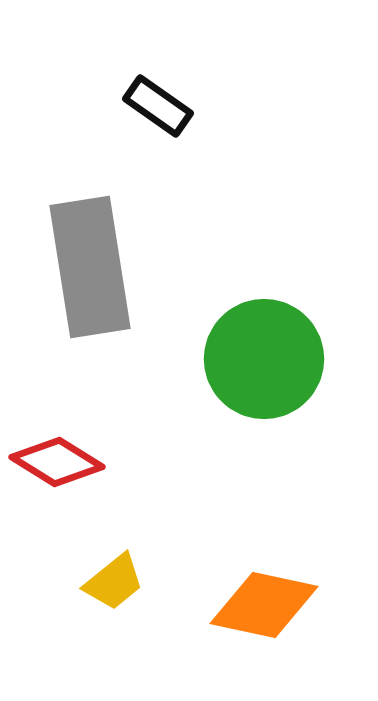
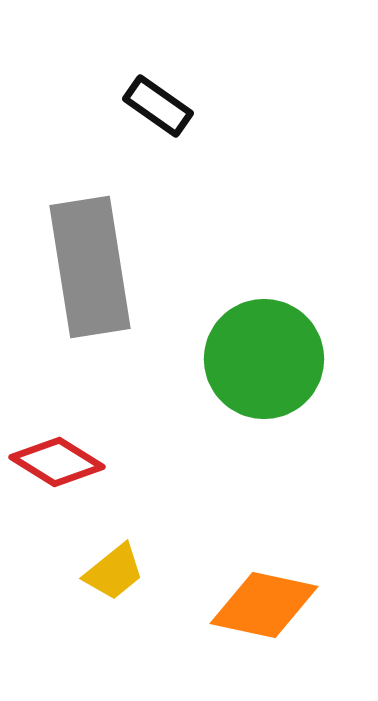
yellow trapezoid: moved 10 px up
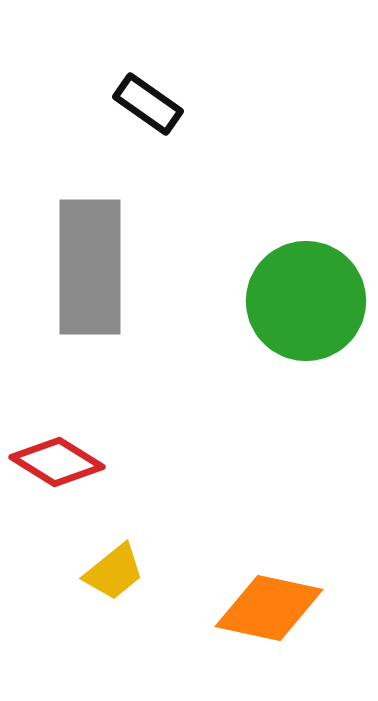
black rectangle: moved 10 px left, 2 px up
gray rectangle: rotated 9 degrees clockwise
green circle: moved 42 px right, 58 px up
orange diamond: moved 5 px right, 3 px down
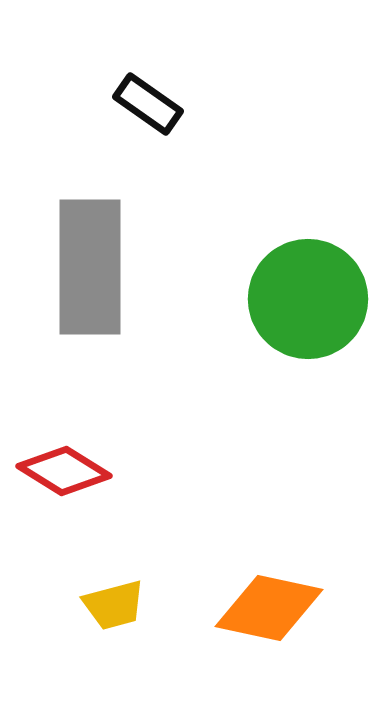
green circle: moved 2 px right, 2 px up
red diamond: moved 7 px right, 9 px down
yellow trapezoid: moved 33 px down; rotated 24 degrees clockwise
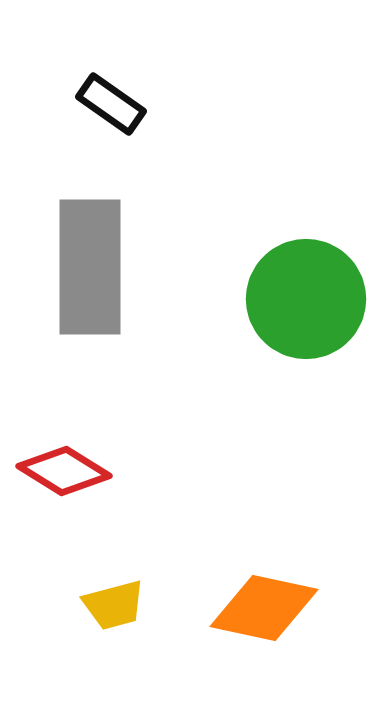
black rectangle: moved 37 px left
green circle: moved 2 px left
orange diamond: moved 5 px left
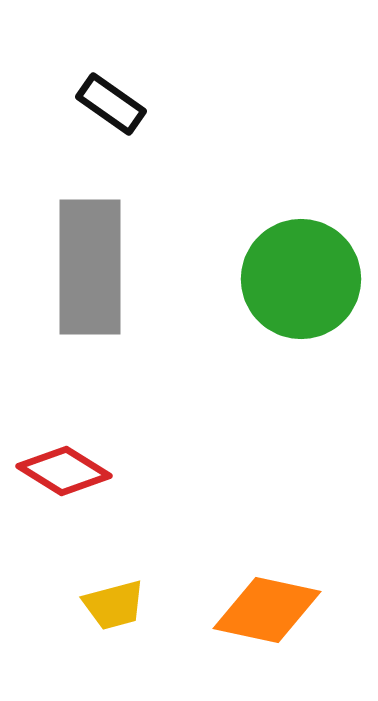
green circle: moved 5 px left, 20 px up
orange diamond: moved 3 px right, 2 px down
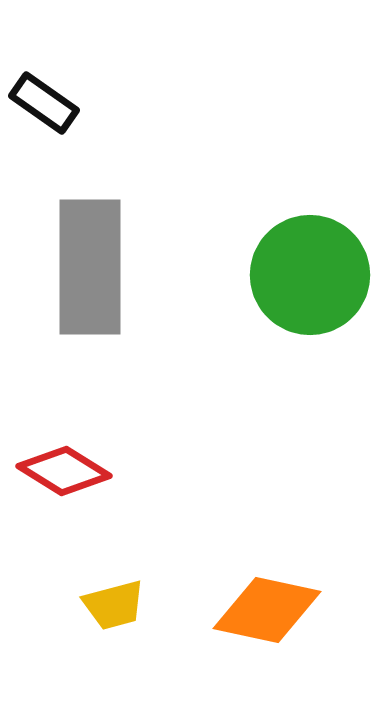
black rectangle: moved 67 px left, 1 px up
green circle: moved 9 px right, 4 px up
